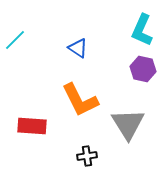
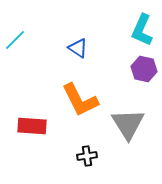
purple hexagon: moved 1 px right
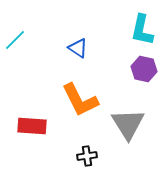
cyan L-shape: rotated 12 degrees counterclockwise
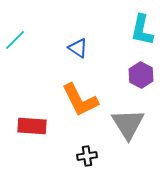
purple hexagon: moved 3 px left, 6 px down; rotated 15 degrees clockwise
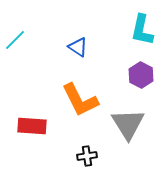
blue triangle: moved 1 px up
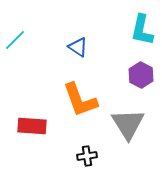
orange L-shape: rotated 6 degrees clockwise
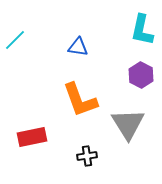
blue triangle: rotated 25 degrees counterclockwise
red rectangle: moved 11 px down; rotated 16 degrees counterclockwise
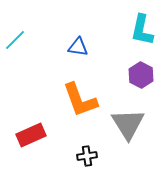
red rectangle: moved 1 px left, 2 px up; rotated 12 degrees counterclockwise
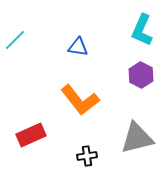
cyan L-shape: rotated 12 degrees clockwise
orange L-shape: rotated 18 degrees counterclockwise
gray triangle: moved 9 px right, 14 px down; rotated 48 degrees clockwise
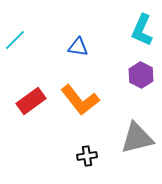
red rectangle: moved 34 px up; rotated 12 degrees counterclockwise
